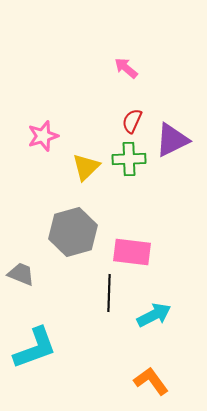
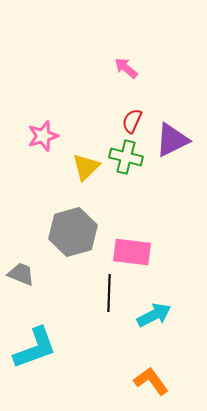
green cross: moved 3 px left, 2 px up; rotated 16 degrees clockwise
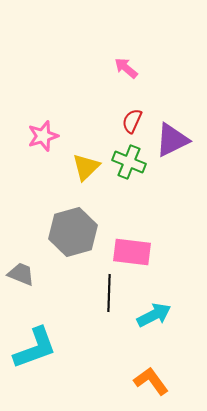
green cross: moved 3 px right, 5 px down; rotated 8 degrees clockwise
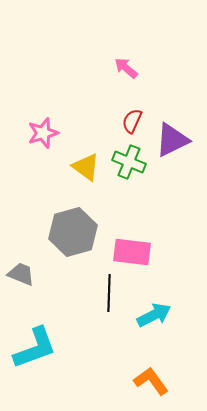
pink star: moved 3 px up
yellow triangle: rotated 40 degrees counterclockwise
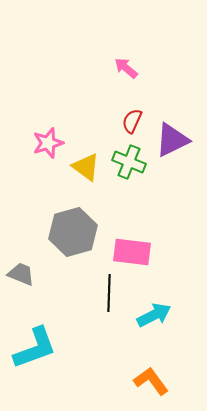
pink star: moved 5 px right, 10 px down
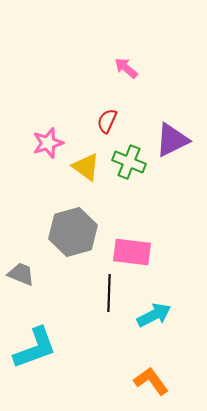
red semicircle: moved 25 px left
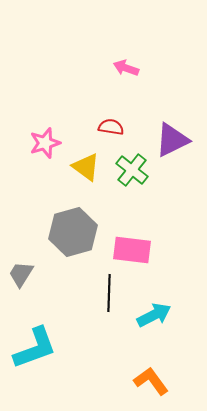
pink arrow: rotated 20 degrees counterclockwise
red semicircle: moved 4 px right, 6 px down; rotated 75 degrees clockwise
pink star: moved 3 px left
green cross: moved 3 px right, 8 px down; rotated 16 degrees clockwise
pink rectangle: moved 2 px up
gray trapezoid: rotated 80 degrees counterclockwise
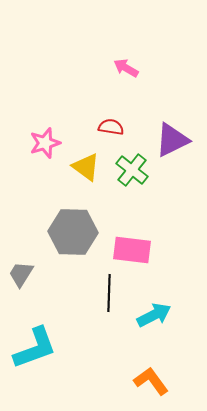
pink arrow: rotated 10 degrees clockwise
gray hexagon: rotated 18 degrees clockwise
